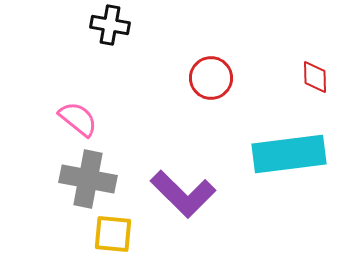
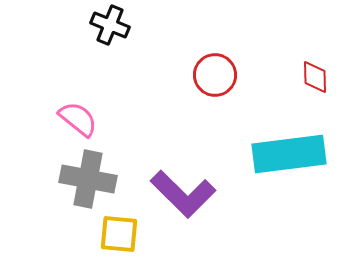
black cross: rotated 12 degrees clockwise
red circle: moved 4 px right, 3 px up
yellow square: moved 6 px right
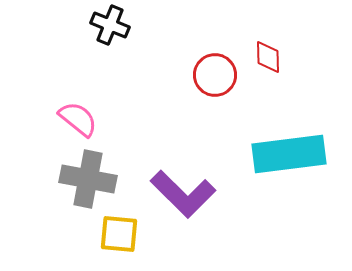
red diamond: moved 47 px left, 20 px up
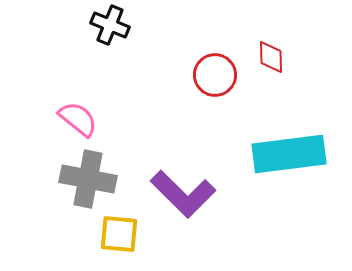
red diamond: moved 3 px right
